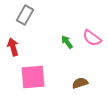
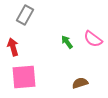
pink semicircle: moved 1 px right, 1 px down
pink square: moved 9 px left
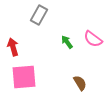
gray rectangle: moved 14 px right
brown semicircle: rotated 77 degrees clockwise
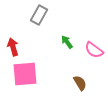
pink semicircle: moved 1 px right, 11 px down
pink square: moved 1 px right, 3 px up
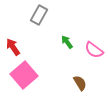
red arrow: rotated 18 degrees counterclockwise
pink square: moved 1 px left, 1 px down; rotated 36 degrees counterclockwise
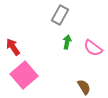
gray rectangle: moved 21 px right
green arrow: rotated 48 degrees clockwise
pink semicircle: moved 1 px left, 2 px up
brown semicircle: moved 4 px right, 4 px down
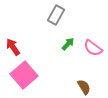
gray rectangle: moved 4 px left
green arrow: moved 1 px right, 2 px down; rotated 32 degrees clockwise
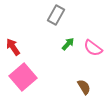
pink square: moved 1 px left, 2 px down
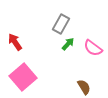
gray rectangle: moved 5 px right, 9 px down
red arrow: moved 2 px right, 5 px up
